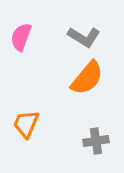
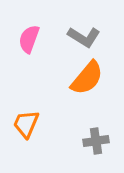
pink semicircle: moved 8 px right, 2 px down
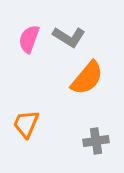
gray L-shape: moved 15 px left
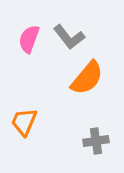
gray L-shape: rotated 20 degrees clockwise
orange trapezoid: moved 2 px left, 2 px up
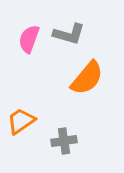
gray L-shape: moved 3 px up; rotated 36 degrees counterclockwise
orange trapezoid: moved 3 px left, 1 px up; rotated 32 degrees clockwise
gray cross: moved 32 px left
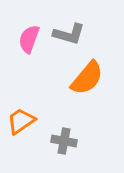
gray cross: rotated 20 degrees clockwise
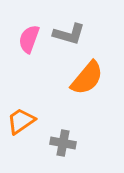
gray cross: moved 1 px left, 2 px down
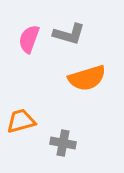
orange semicircle: rotated 33 degrees clockwise
orange trapezoid: rotated 20 degrees clockwise
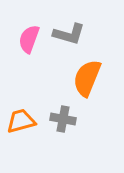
orange semicircle: rotated 129 degrees clockwise
gray cross: moved 24 px up
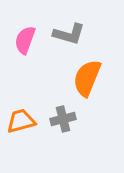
pink semicircle: moved 4 px left, 1 px down
gray cross: rotated 25 degrees counterclockwise
